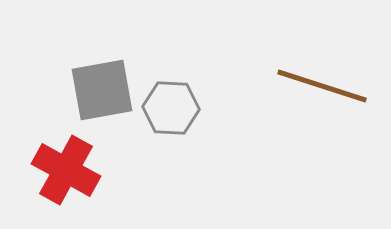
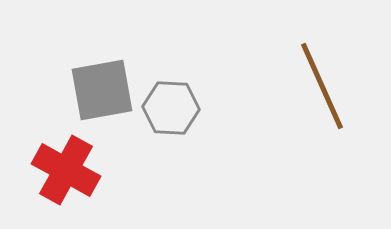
brown line: rotated 48 degrees clockwise
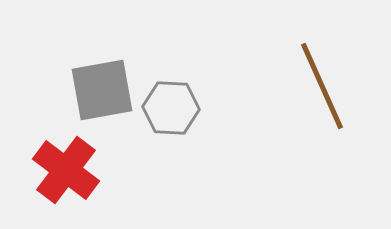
red cross: rotated 8 degrees clockwise
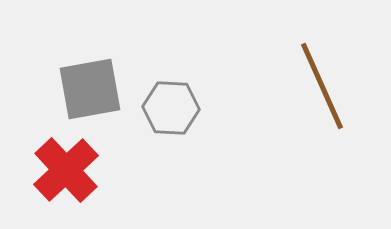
gray square: moved 12 px left, 1 px up
red cross: rotated 10 degrees clockwise
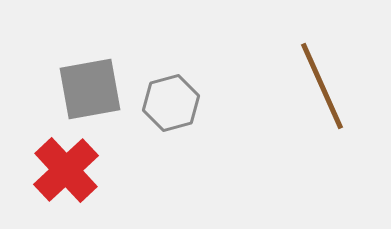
gray hexagon: moved 5 px up; rotated 18 degrees counterclockwise
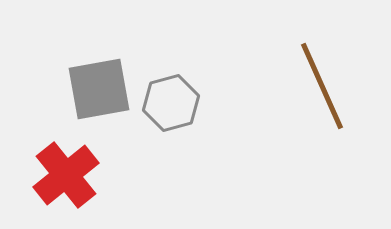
gray square: moved 9 px right
red cross: moved 5 px down; rotated 4 degrees clockwise
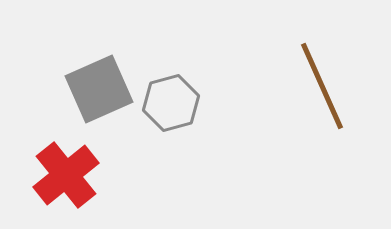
gray square: rotated 14 degrees counterclockwise
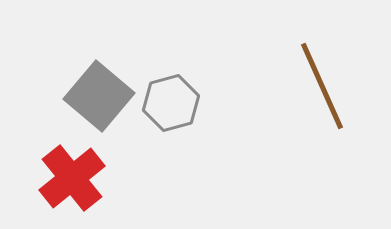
gray square: moved 7 px down; rotated 26 degrees counterclockwise
red cross: moved 6 px right, 3 px down
